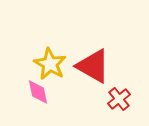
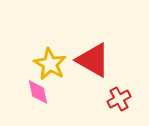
red triangle: moved 6 px up
red cross: rotated 10 degrees clockwise
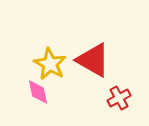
red cross: moved 1 px up
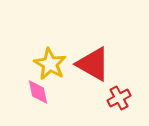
red triangle: moved 4 px down
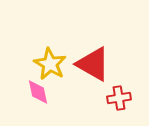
red cross: rotated 20 degrees clockwise
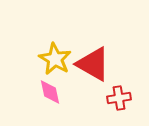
yellow star: moved 5 px right, 5 px up
pink diamond: moved 12 px right
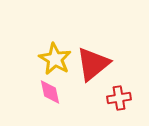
red triangle: rotated 51 degrees clockwise
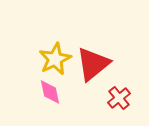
yellow star: rotated 16 degrees clockwise
red cross: rotated 30 degrees counterclockwise
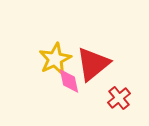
pink diamond: moved 19 px right, 11 px up
